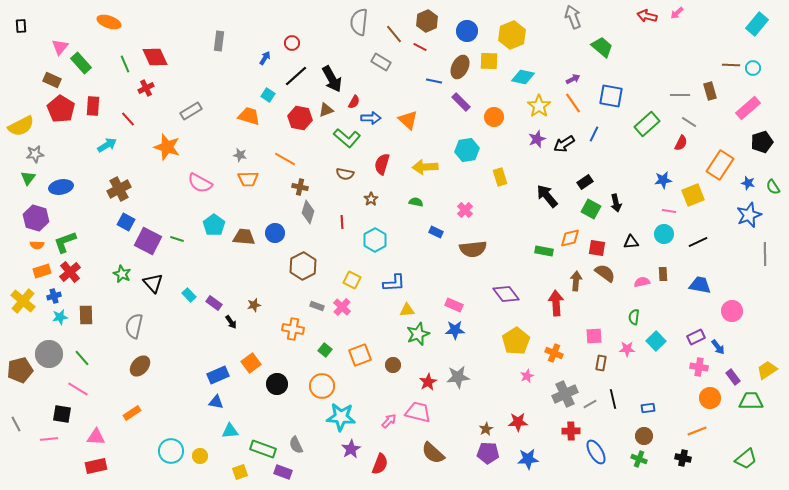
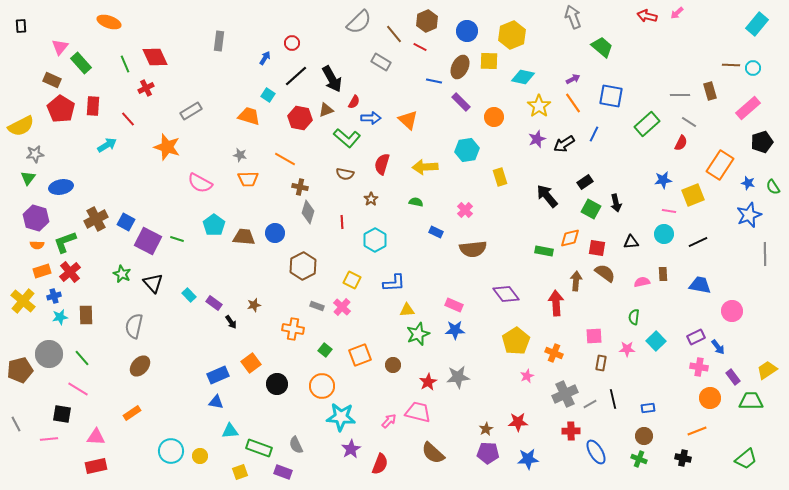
gray semicircle at (359, 22): rotated 140 degrees counterclockwise
brown cross at (119, 189): moved 23 px left, 30 px down
green rectangle at (263, 449): moved 4 px left, 1 px up
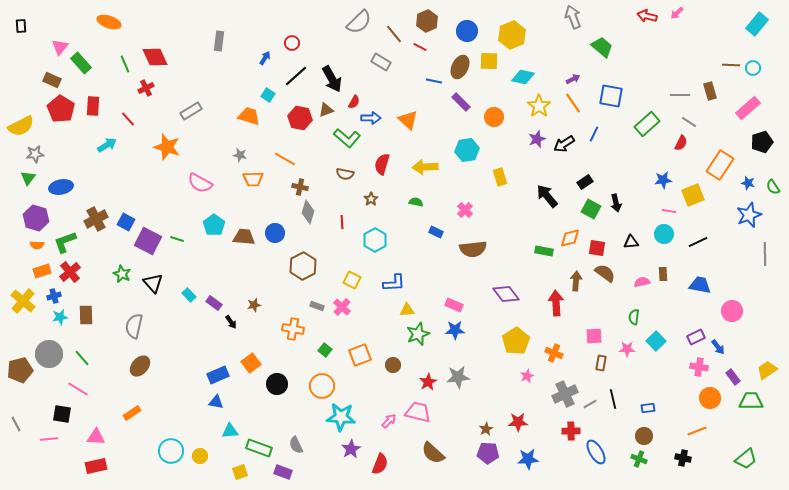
orange trapezoid at (248, 179): moved 5 px right
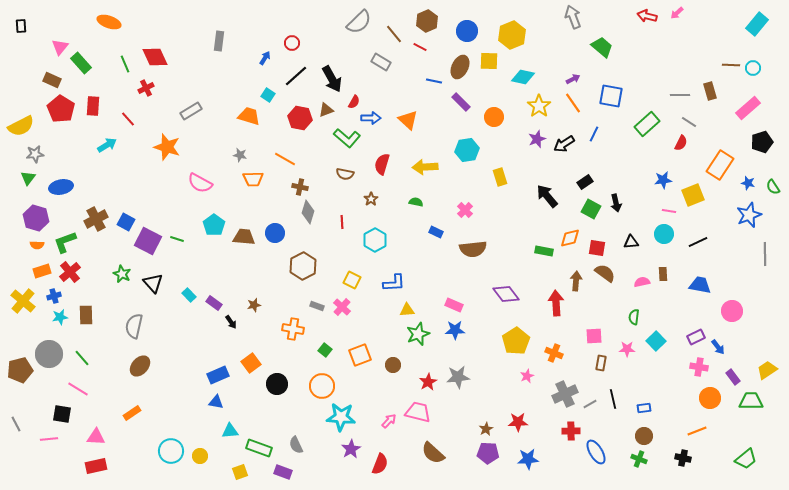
blue rectangle at (648, 408): moved 4 px left
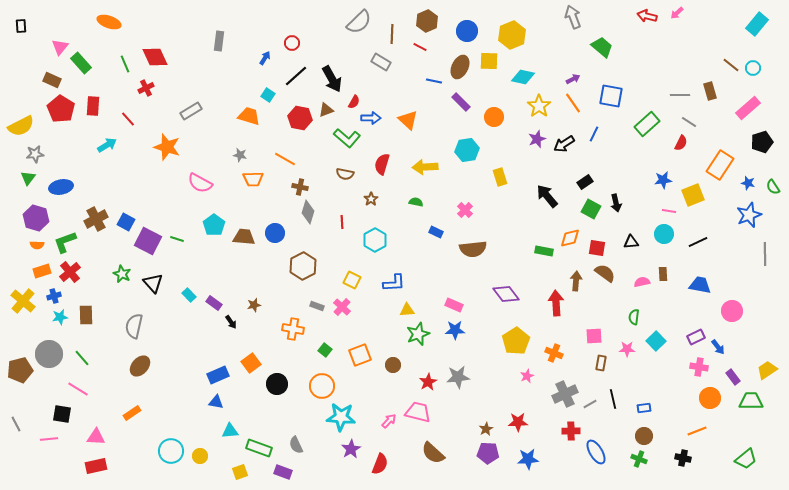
brown line at (394, 34): moved 2 px left; rotated 42 degrees clockwise
brown line at (731, 65): rotated 36 degrees clockwise
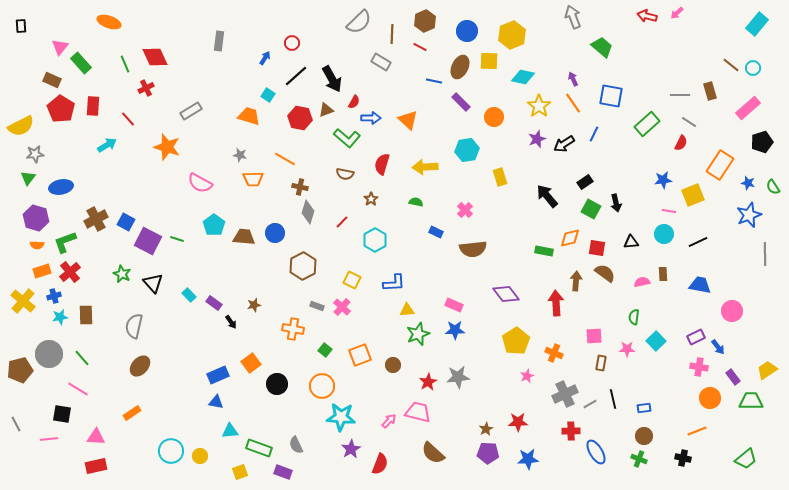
brown hexagon at (427, 21): moved 2 px left
purple arrow at (573, 79): rotated 88 degrees counterclockwise
red line at (342, 222): rotated 48 degrees clockwise
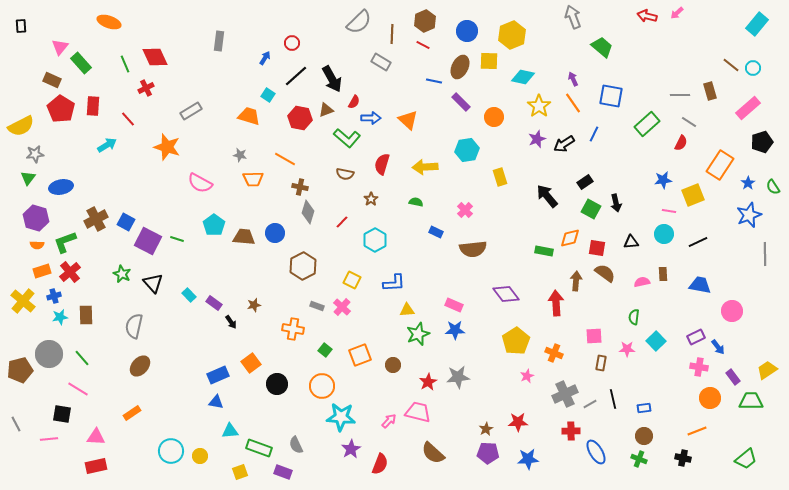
red line at (420, 47): moved 3 px right, 2 px up
blue star at (748, 183): rotated 24 degrees clockwise
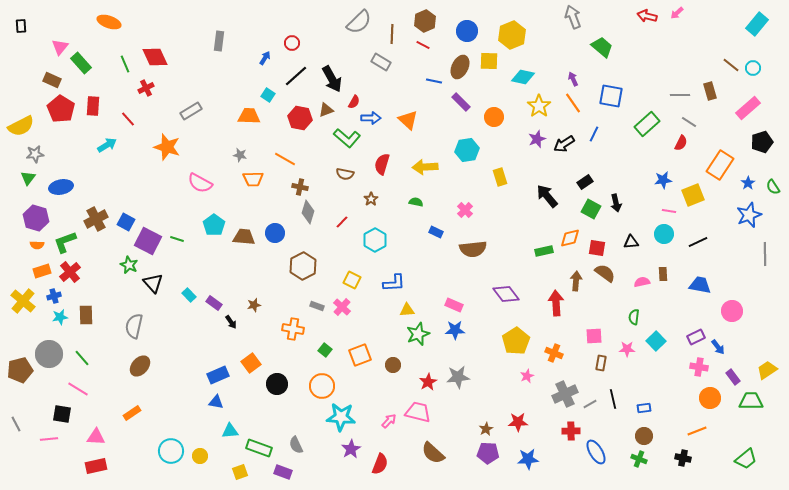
orange trapezoid at (249, 116): rotated 15 degrees counterclockwise
green rectangle at (544, 251): rotated 24 degrees counterclockwise
green star at (122, 274): moved 7 px right, 9 px up
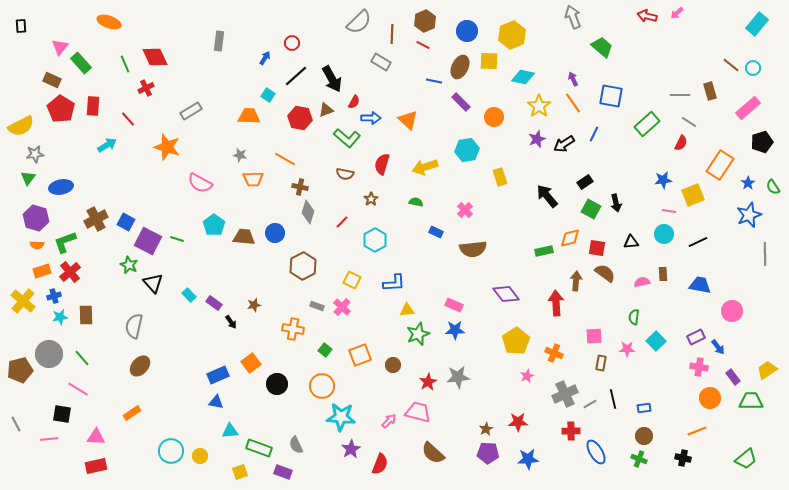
yellow arrow at (425, 167): rotated 15 degrees counterclockwise
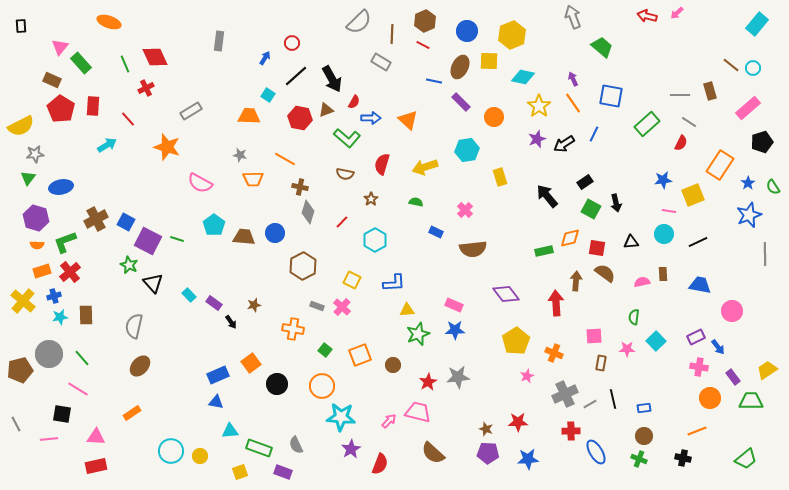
brown star at (486, 429): rotated 24 degrees counterclockwise
